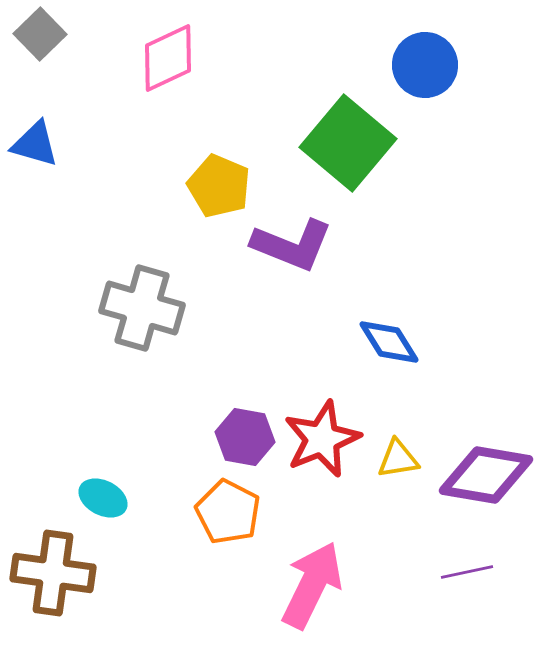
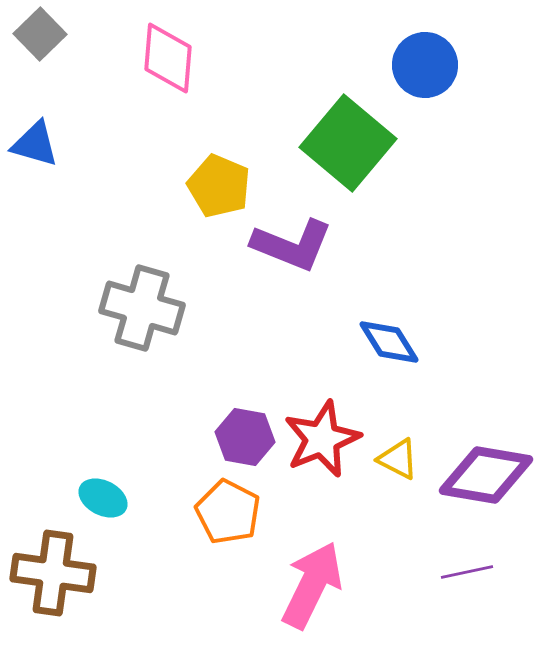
pink diamond: rotated 60 degrees counterclockwise
yellow triangle: rotated 36 degrees clockwise
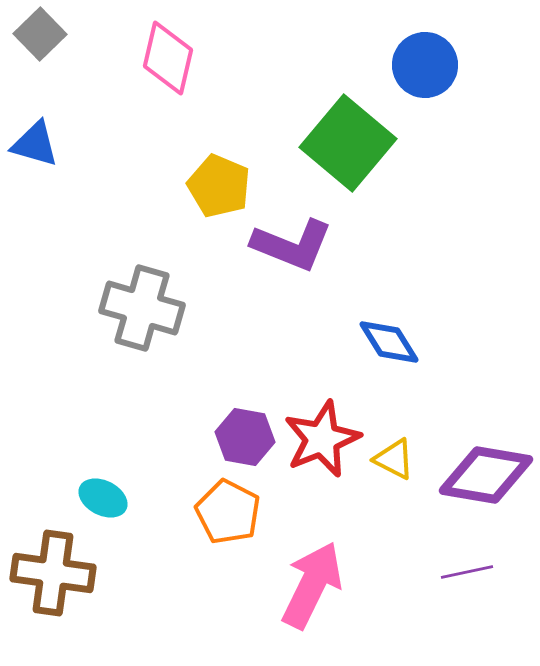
pink diamond: rotated 8 degrees clockwise
yellow triangle: moved 4 px left
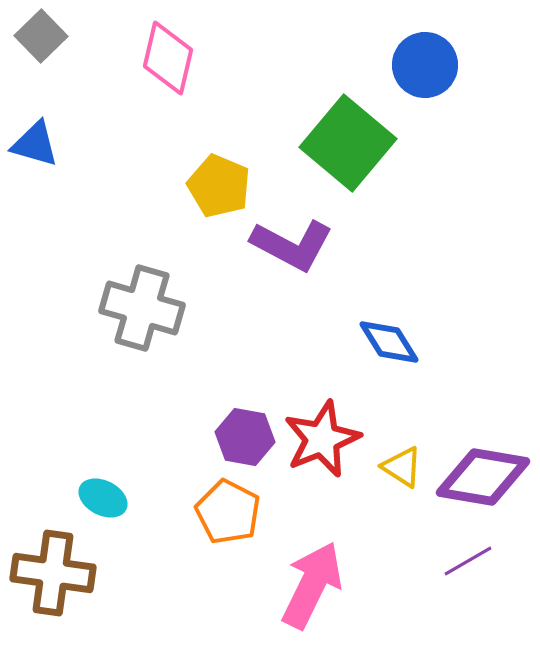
gray square: moved 1 px right, 2 px down
purple L-shape: rotated 6 degrees clockwise
yellow triangle: moved 8 px right, 8 px down; rotated 6 degrees clockwise
purple diamond: moved 3 px left, 2 px down
purple line: moved 1 px right, 11 px up; rotated 18 degrees counterclockwise
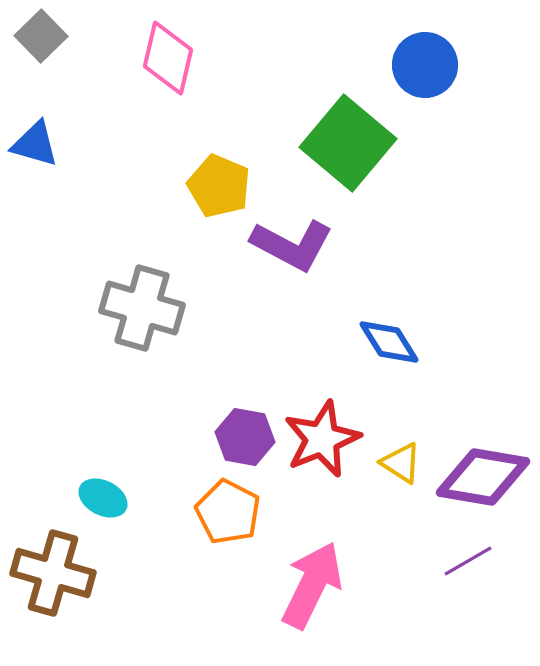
yellow triangle: moved 1 px left, 4 px up
brown cross: rotated 8 degrees clockwise
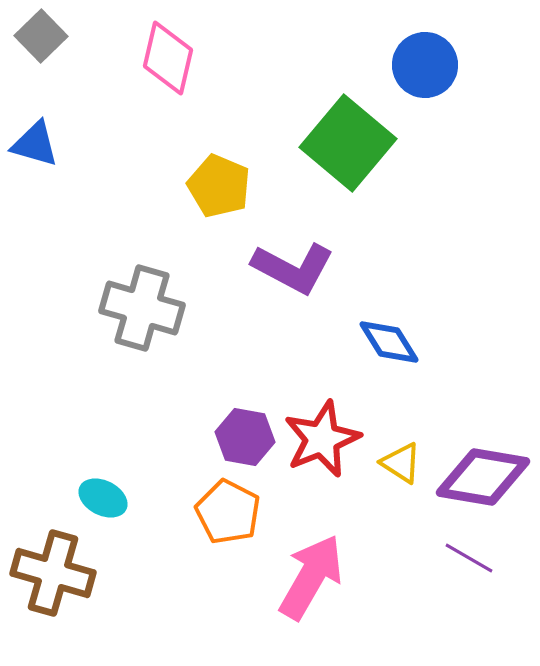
purple L-shape: moved 1 px right, 23 px down
purple line: moved 1 px right, 3 px up; rotated 60 degrees clockwise
pink arrow: moved 1 px left, 8 px up; rotated 4 degrees clockwise
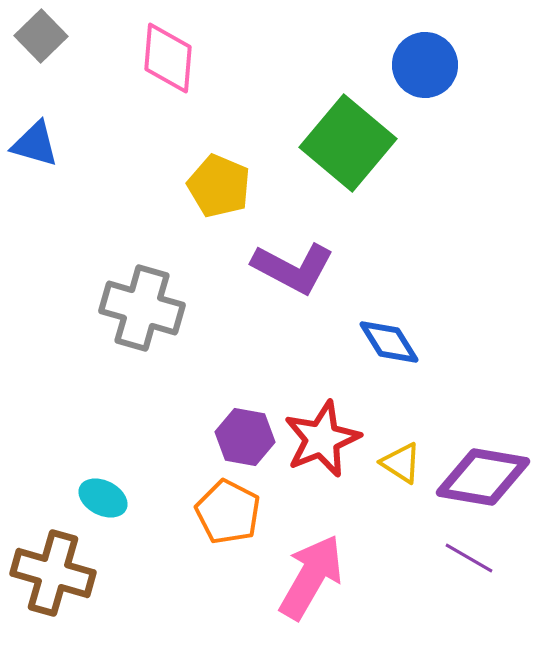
pink diamond: rotated 8 degrees counterclockwise
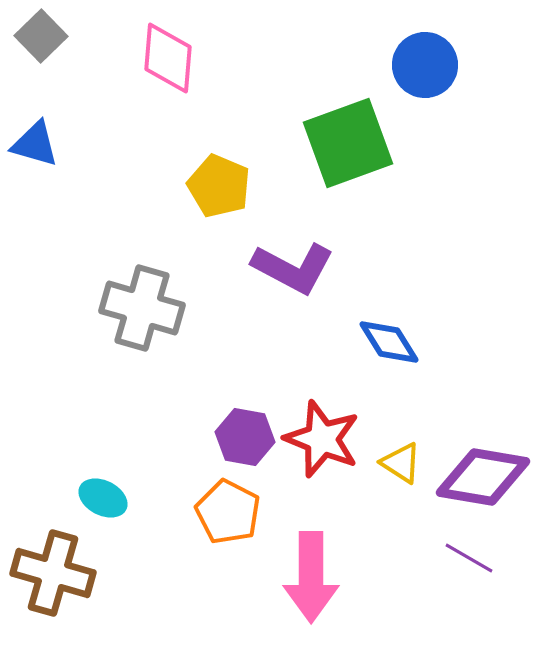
green square: rotated 30 degrees clockwise
red star: rotated 28 degrees counterclockwise
pink arrow: rotated 150 degrees clockwise
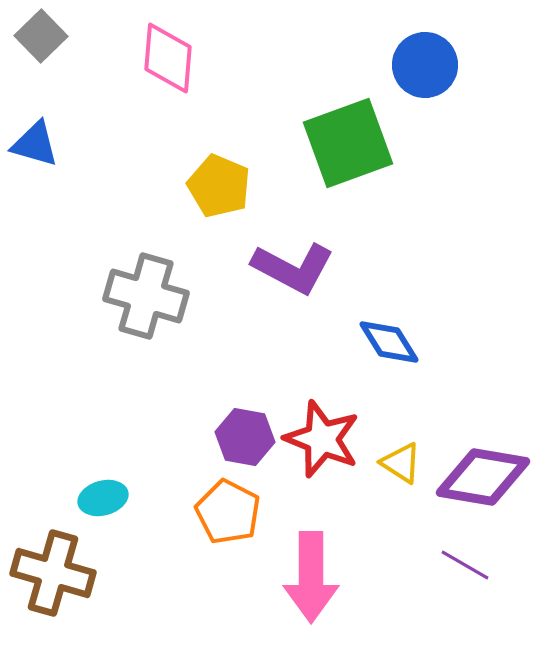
gray cross: moved 4 px right, 12 px up
cyan ellipse: rotated 42 degrees counterclockwise
purple line: moved 4 px left, 7 px down
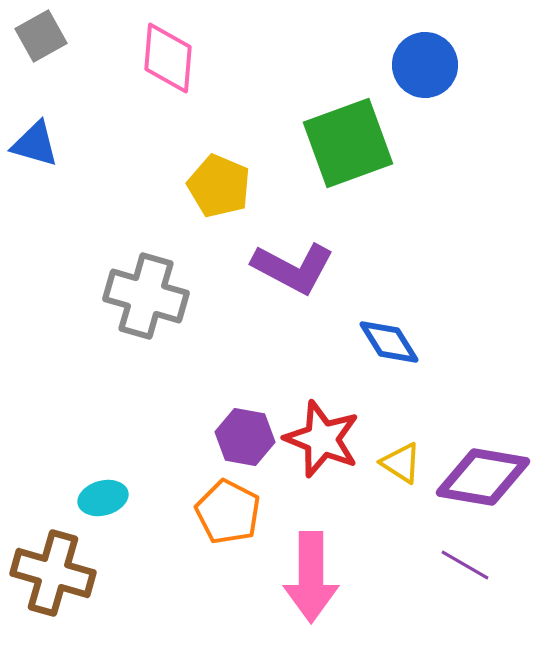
gray square: rotated 15 degrees clockwise
